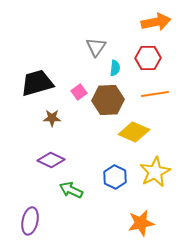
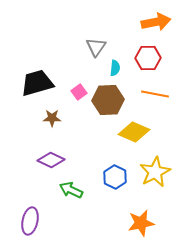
orange line: rotated 20 degrees clockwise
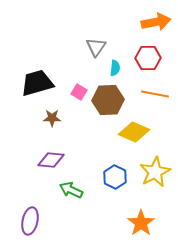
pink square: rotated 21 degrees counterclockwise
purple diamond: rotated 20 degrees counterclockwise
orange star: rotated 24 degrees counterclockwise
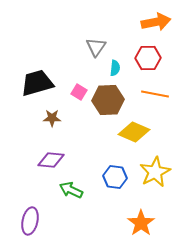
blue hexagon: rotated 20 degrees counterclockwise
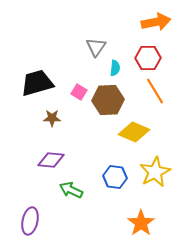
orange line: moved 3 px up; rotated 48 degrees clockwise
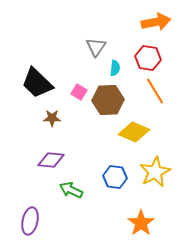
red hexagon: rotated 10 degrees clockwise
black trapezoid: rotated 120 degrees counterclockwise
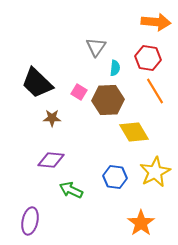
orange arrow: rotated 16 degrees clockwise
yellow diamond: rotated 36 degrees clockwise
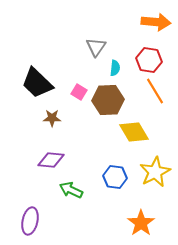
red hexagon: moved 1 px right, 2 px down
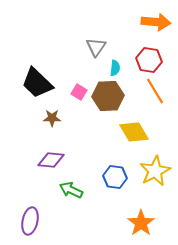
brown hexagon: moved 4 px up
yellow star: moved 1 px up
